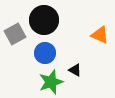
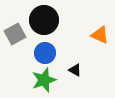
green star: moved 7 px left, 2 px up
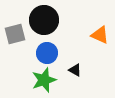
gray square: rotated 15 degrees clockwise
blue circle: moved 2 px right
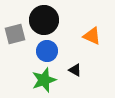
orange triangle: moved 8 px left, 1 px down
blue circle: moved 2 px up
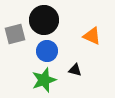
black triangle: rotated 16 degrees counterclockwise
